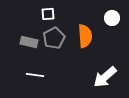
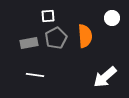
white square: moved 2 px down
gray pentagon: moved 2 px right
gray rectangle: moved 1 px down; rotated 24 degrees counterclockwise
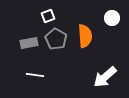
white square: rotated 16 degrees counterclockwise
gray pentagon: moved 1 px down; rotated 15 degrees counterclockwise
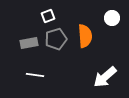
gray pentagon: rotated 25 degrees clockwise
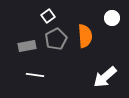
white square: rotated 16 degrees counterclockwise
gray pentagon: rotated 10 degrees counterclockwise
gray rectangle: moved 2 px left, 3 px down
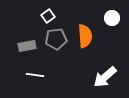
gray pentagon: rotated 20 degrees clockwise
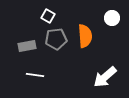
white square: rotated 24 degrees counterclockwise
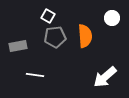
gray pentagon: moved 1 px left, 2 px up
gray rectangle: moved 9 px left
